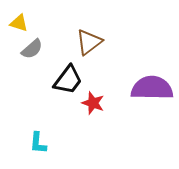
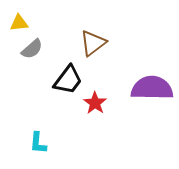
yellow triangle: rotated 24 degrees counterclockwise
brown triangle: moved 4 px right, 1 px down
red star: moved 2 px right; rotated 15 degrees clockwise
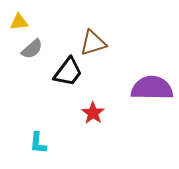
yellow triangle: moved 1 px up
brown triangle: rotated 20 degrees clockwise
black trapezoid: moved 8 px up
red star: moved 2 px left, 10 px down
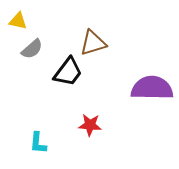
yellow triangle: moved 1 px left, 1 px up; rotated 18 degrees clockwise
red star: moved 3 px left, 12 px down; rotated 30 degrees counterclockwise
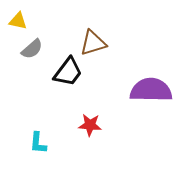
purple semicircle: moved 1 px left, 2 px down
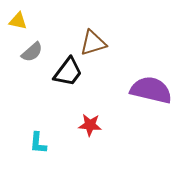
gray semicircle: moved 3 px down
purple semicircle: rotated 12 degrees clockwise
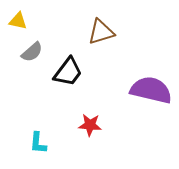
brown triangle: moved 8 px right, 11 px up
